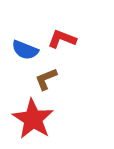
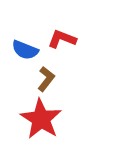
brown L-shape: rotated 150 degrees clockwise
red star: moved 8 px right
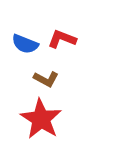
blue semicircle: moved 6 px up
brown L-shape: rotated 80 degrees clockwise
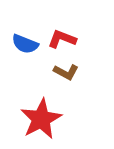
brown L-shape: moved 20 px right, 7 px up
red star: rotated 12 degrees clockwise
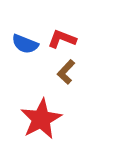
brown L-shape: rotated 105 degrees clockwise
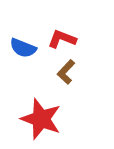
blue semicircle: moved 2 px left, 4 px down
red star: rotated 24 degrees counterclockwise
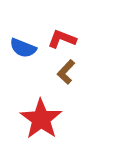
red star: rotated 15 degrees clockwise
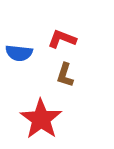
blue semicircle: moved 4 px left, 5 px down; rotated 16 degrees counterclockwise
brown L-shape: moved 1 px left, 3 px down; rotated 25 degrees counterclockwise
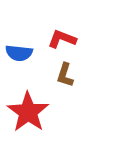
red star: moved 13 px left, 7 px up
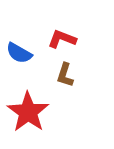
blue semicircle: rotated 24 degrees clockwise
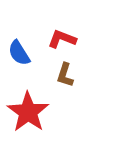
blue semicircle: rotated 28 degrees clockwise
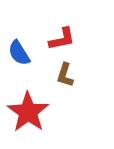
red L-shape: rotated 148 degrees clockwise
